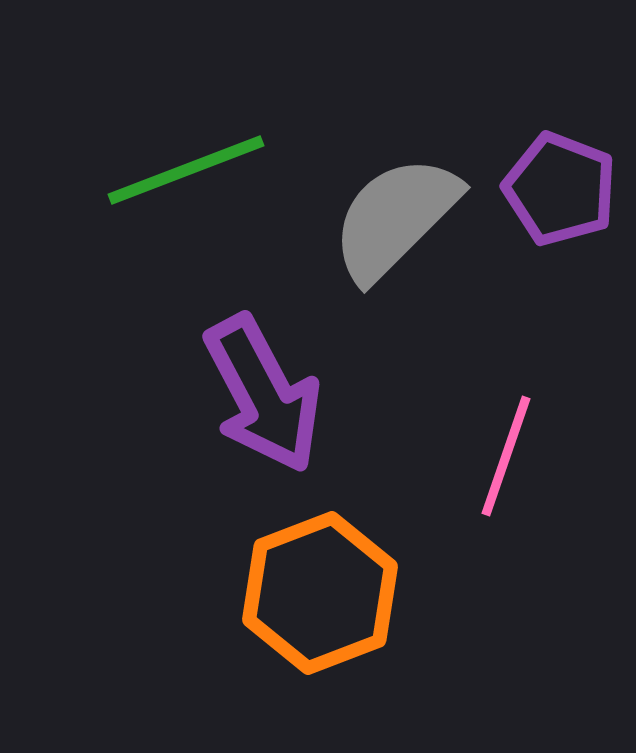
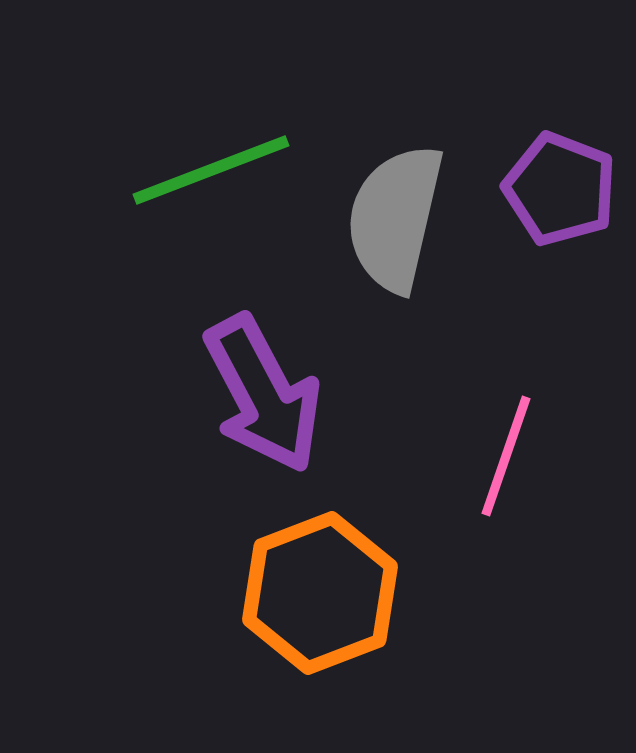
green line: moved 25 px right
gray semicircle: rotated 32 degrees counterclockwise
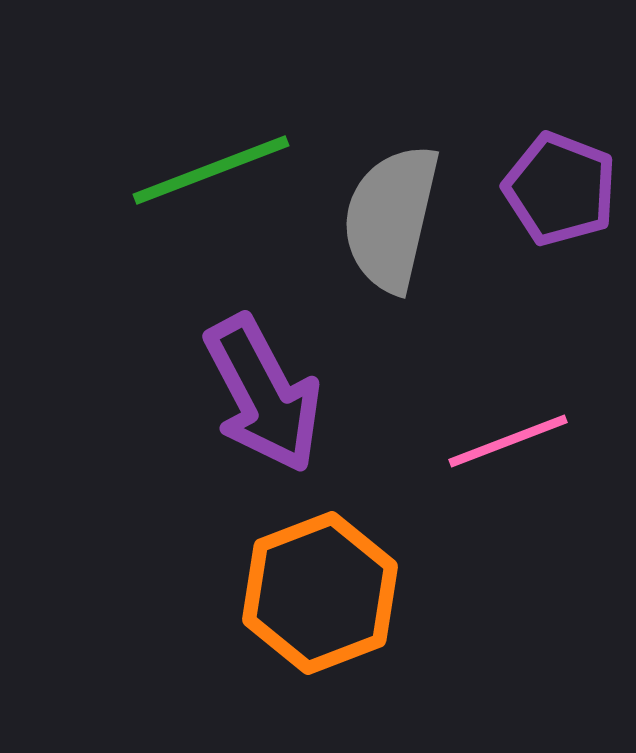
gray semicircle: moved 4 px left
pink line: moved 2 px right, 15 px up; rotated 50 degrees clockwise
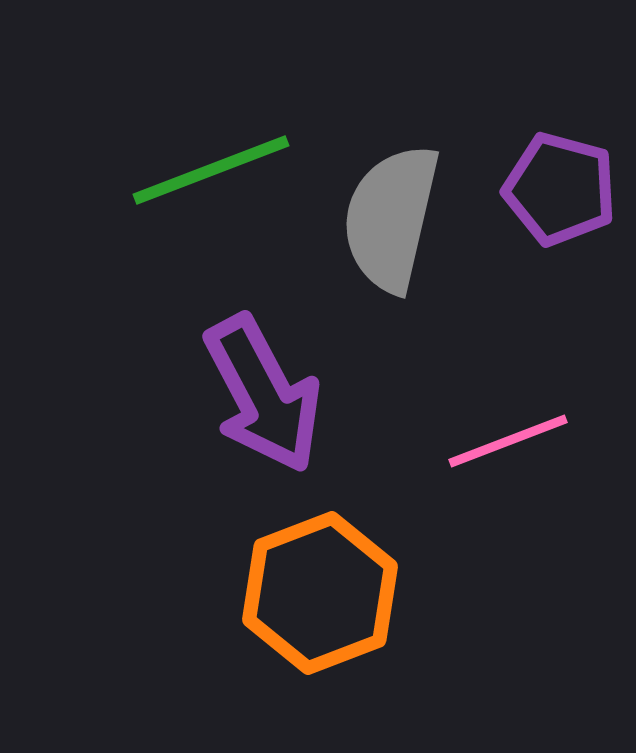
purple pentagon: rotated 6 degrees counterclockwise
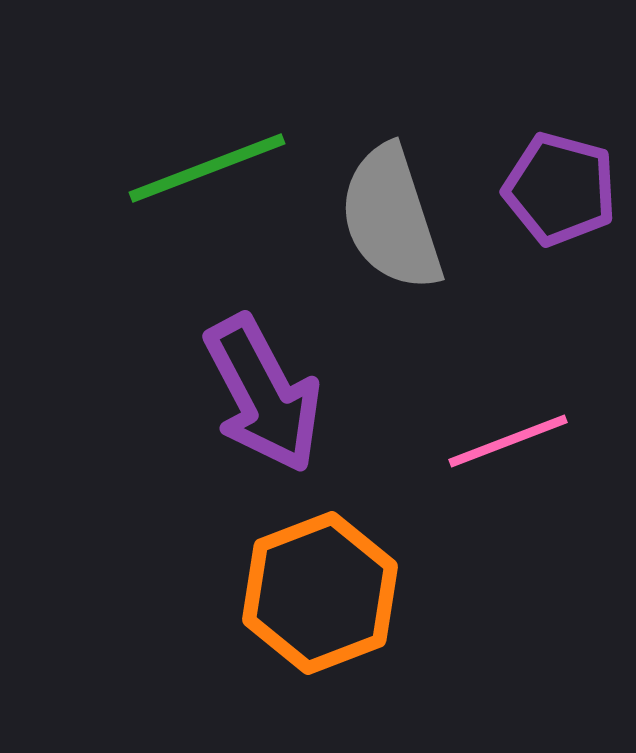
green line: moved 4 px left, 2 px up
gray semicircle: rotated 31 degrees counterclockwise
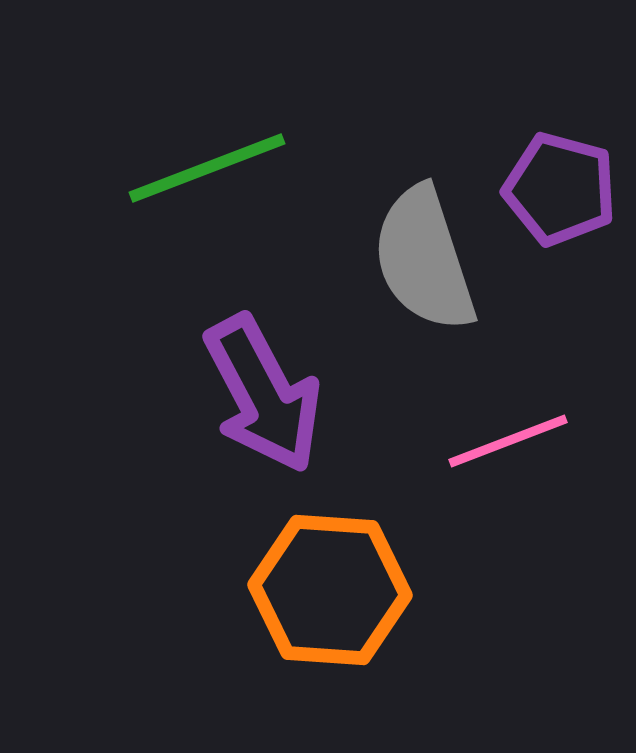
gray semicircle: moved 33 px right, 41 px down
orange hexagon: moved 10 px right, 3 px up; rotated 25 degrees clockwise
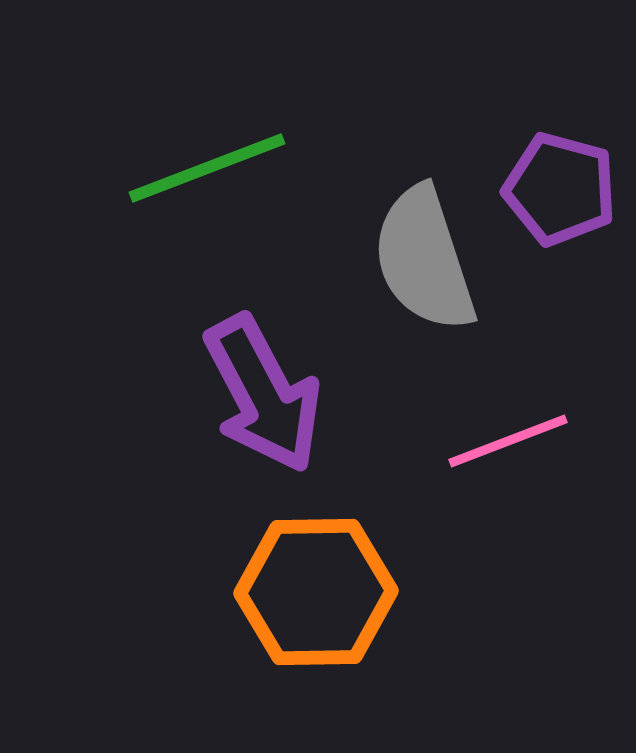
orange hexagon: moved 14 px left, 2 px down; rotated 5 degrees counterclockwise
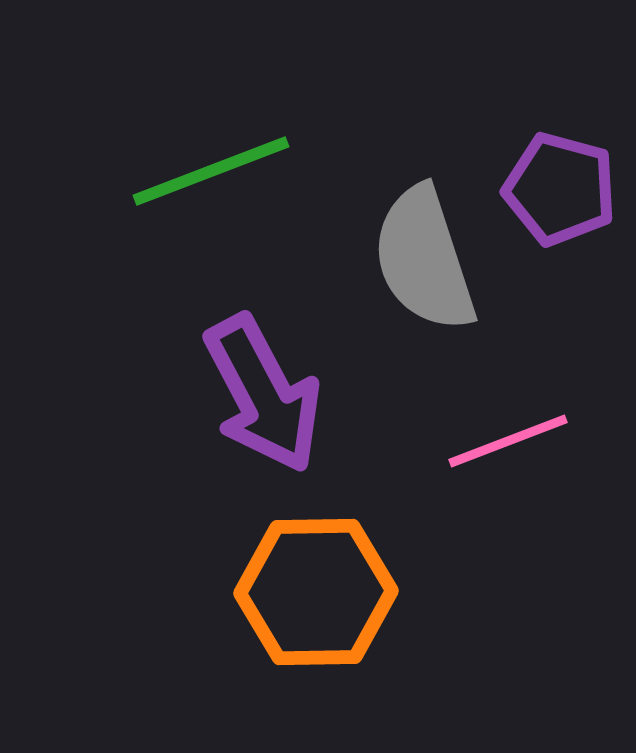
green line: moved 4 px right, 3 px down
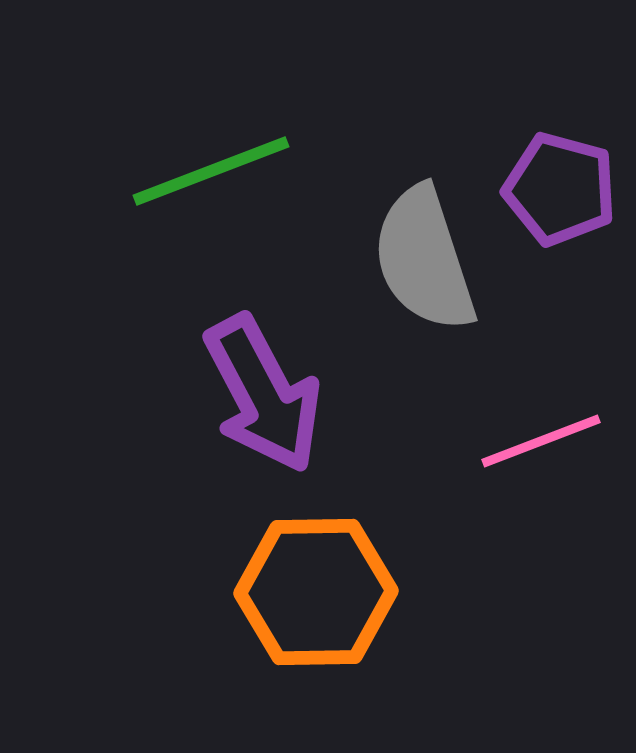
pink line: moved 33 px right
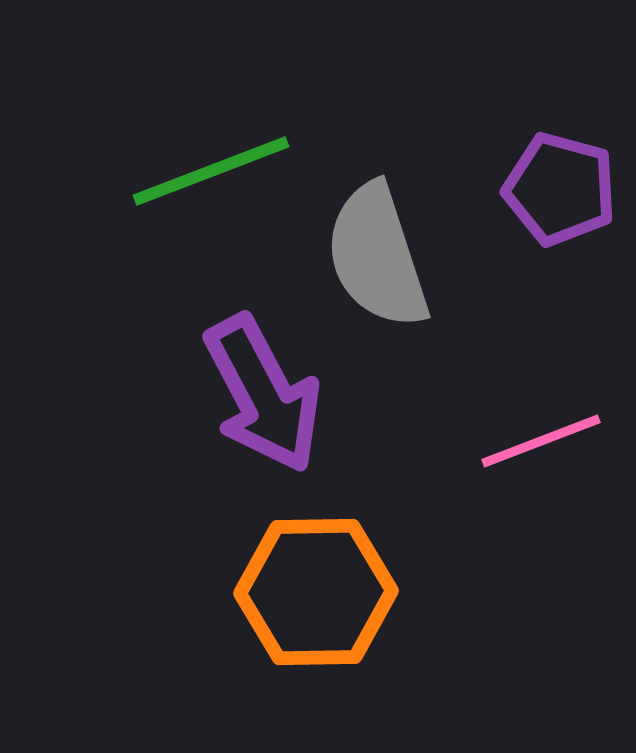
gray semicircle: moved 47 px left, 3 px up
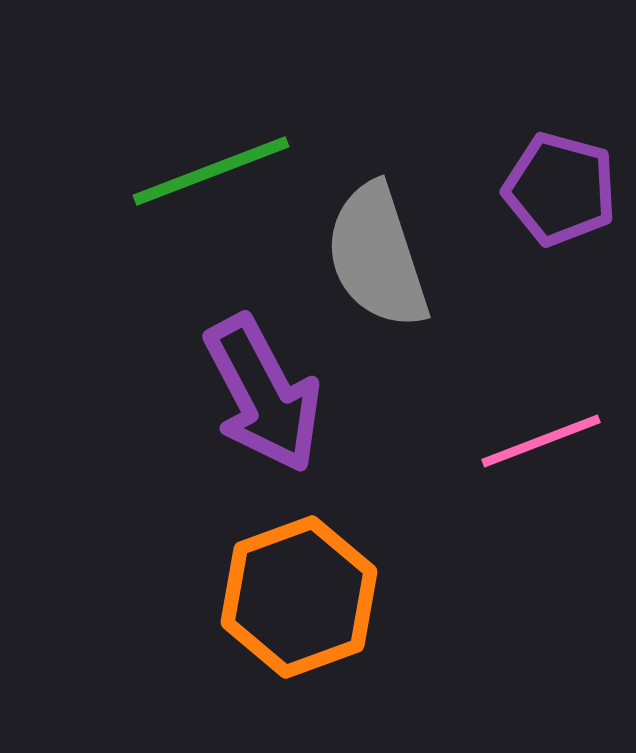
orange hexagon: moved 17 px left, 5 px down; rotated 19 degrees counterclockwise
